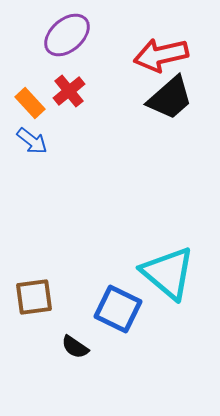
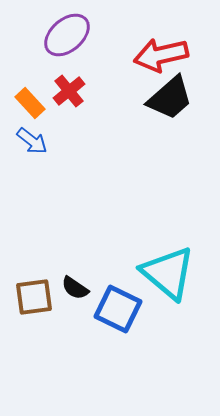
black semicircle: moved 59 px up
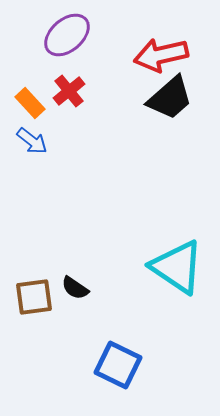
cyan triangle: moved 9 px right, 6 px up; rotated 6 degrees counterclockwise
blue square: moved 56 px down
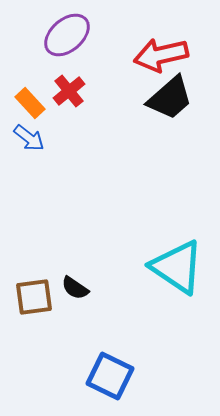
blue arrow: moved 3 px left, 3 px up
blue square: moved 8 px left, 11 px down
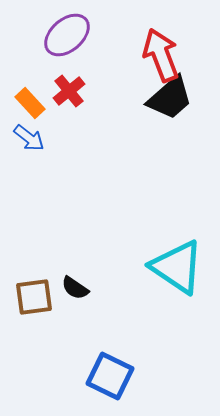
red arrow: rotated 82 degrees clockwise
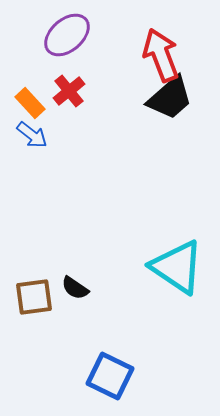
blue arrow: moved 3 px right, 3 px up
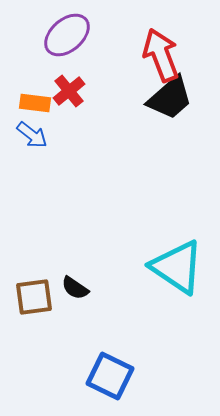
orange rectangle: moved 5 px right; rotated 40 degrees counterclockwise
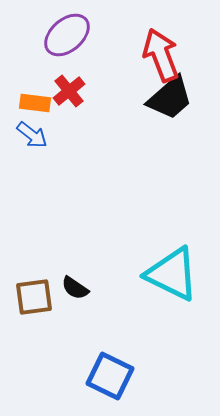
cyan triangle: moved 5 px left, 7 px down; rotated 8 degrees counterclockwise
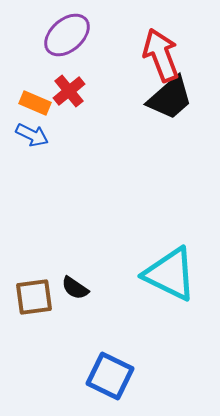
orange rectangle: rotated 16 degrees clockwise
blue arrow: rotated 12 degrees counterclockwise
cyan triangle: moved 2 px left
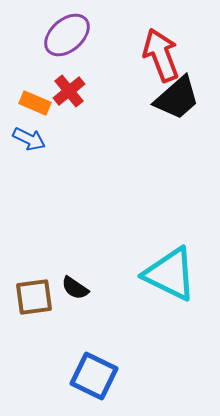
black trapezoid: moved 7 px right
blue arrow: moved 3 px left, 4 px down
blue square: moved 16 px left
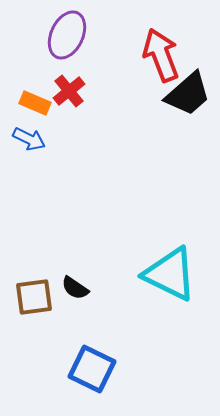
purple ellipse: rotated 24 degrees counterclockwise
black trapezoid: moved 11 px right, 4 px up
blue square: moved 2 px left, 7 px up
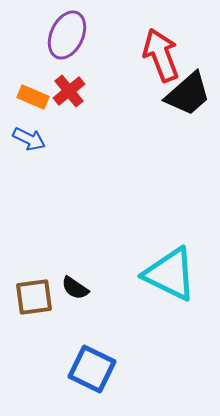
orange rectangle: moved 2 px left, 6 px up
